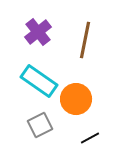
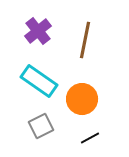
purple cross: moved 1 px up
orange circle: moved 6 px right
gray square: moved 1 px right, 1 px down
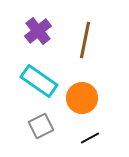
orange circle: moved 1 px up
